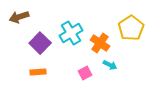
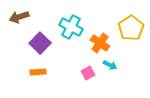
cyan cross: moved 6 px up; rotated 30 degrees counterclockwise
pink square: moved 3 px right
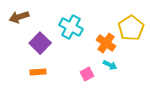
orange cross: moved 6 px right
pink square: moved 1 px left, 1 px down
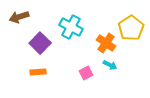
pink square: moved 1 px left, 1 px up
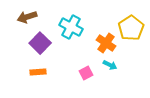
brown arrow: moved 8 px right
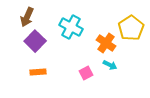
brown arrow: rotated 48 degrees counterclockwise
purple square: moved 5 px left, 2 px up
